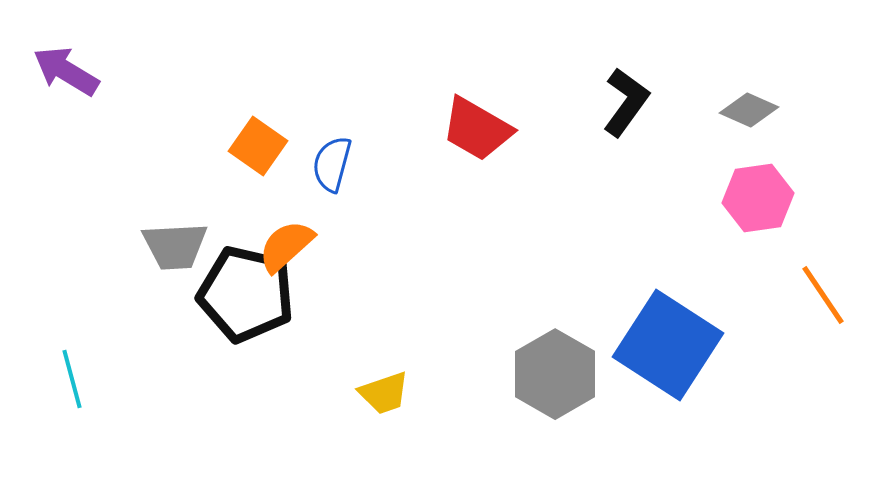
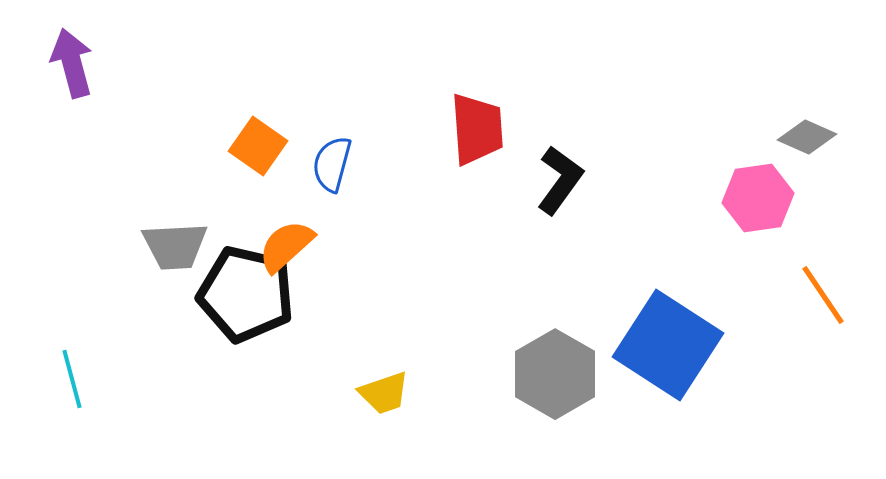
purple arrow: moved 6 px right, 8 px up; rotated 44 degrees clockwise
black L-shape: moved 66 px left, 78 px down
gray diamond: moved 58 px right, 27 px down
red trapezoid: rotated 124 degrees counterclockwise
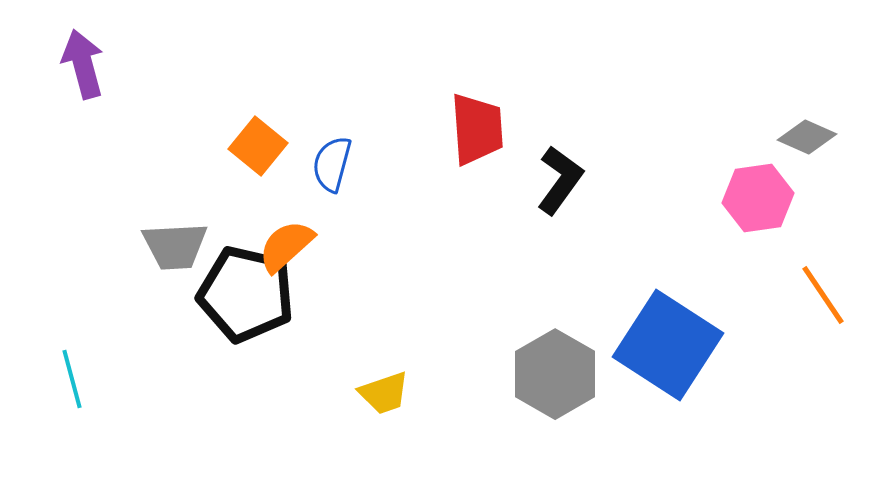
purple arrow: moved 11 px right, 1 px down
orange square: rotated 4 degrees clockwise
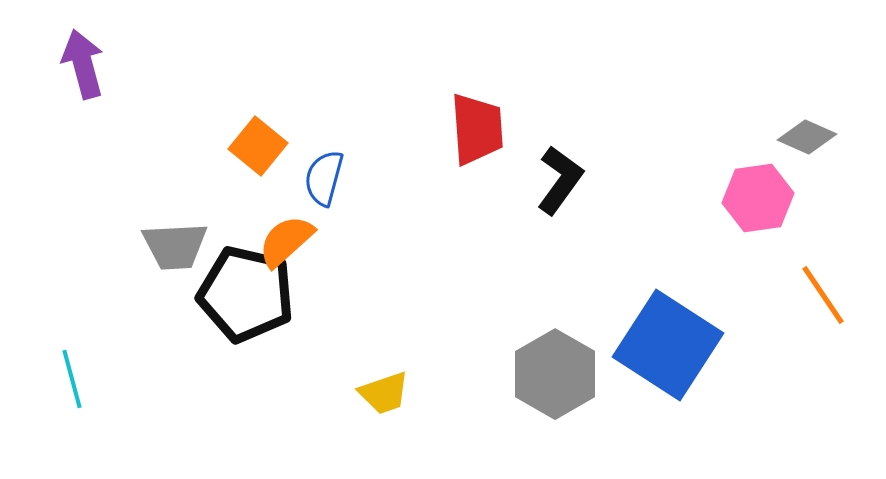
blue semicircle: moved 8 px left, 14 px down
orange semicircle: moved 5 px up
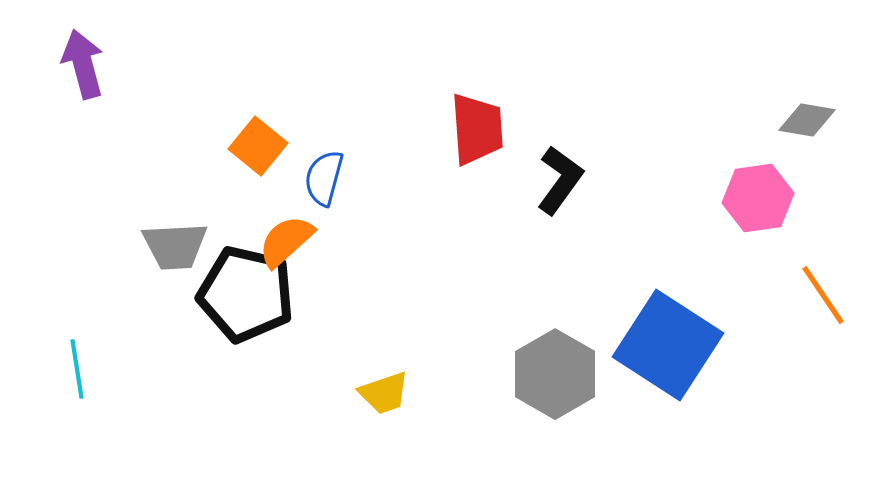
gray diamond: moved 17 px up; rotated 14 degrees counterclockwise
cyan line: moved 5 px right, 10 px up; rotated 6 degrees clockwise
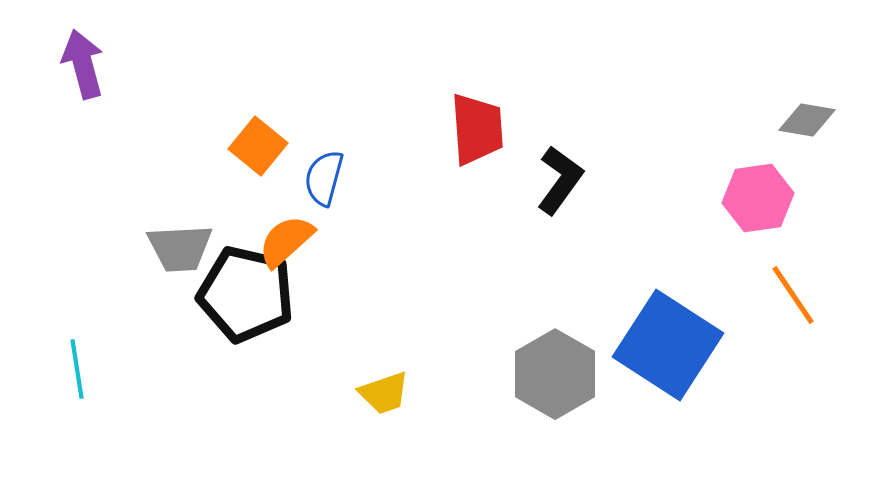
gray trapezoid: moved 5 px right, 2 px down
orange line: moved 30 px left
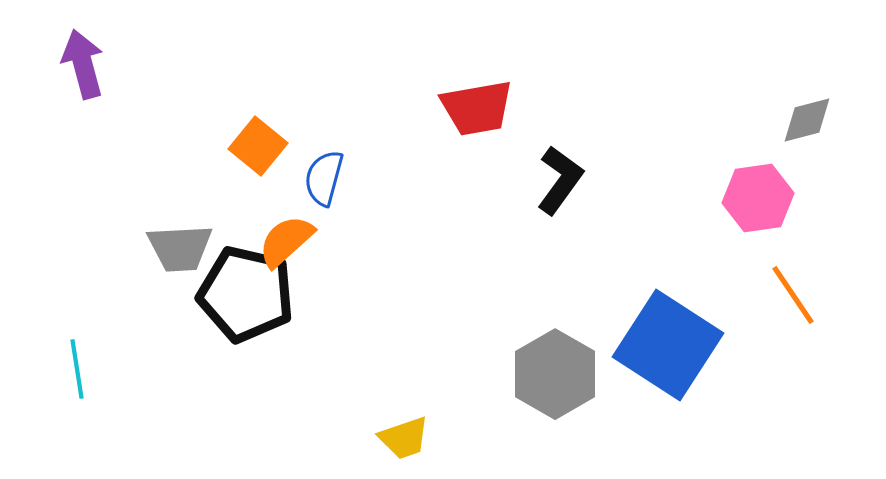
gray diamond: rotated 24 degrees counterclockwise
red trapezoid: moved 21 px up; rotated 84 degrees clockwise
yellow trapezoid: moved 20 px right, 45 px down
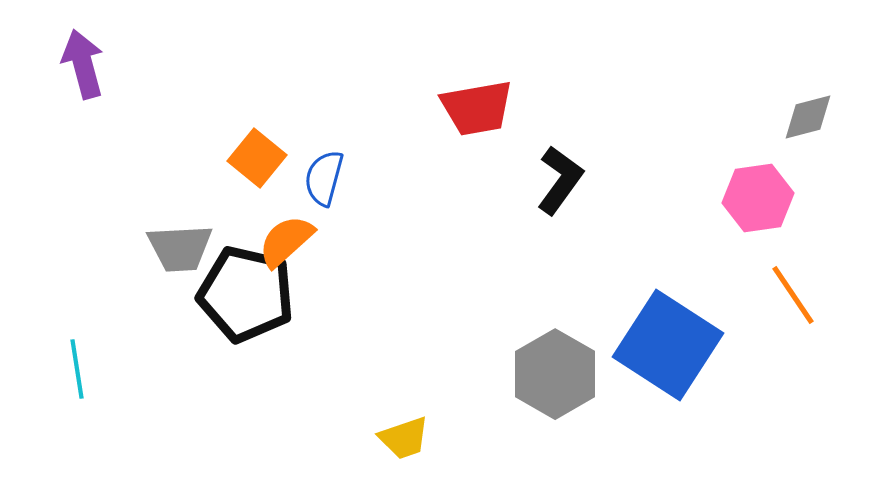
gray diamond: moved 1 px right, 3 px up
orange square: moved 1 px left, 12 px down
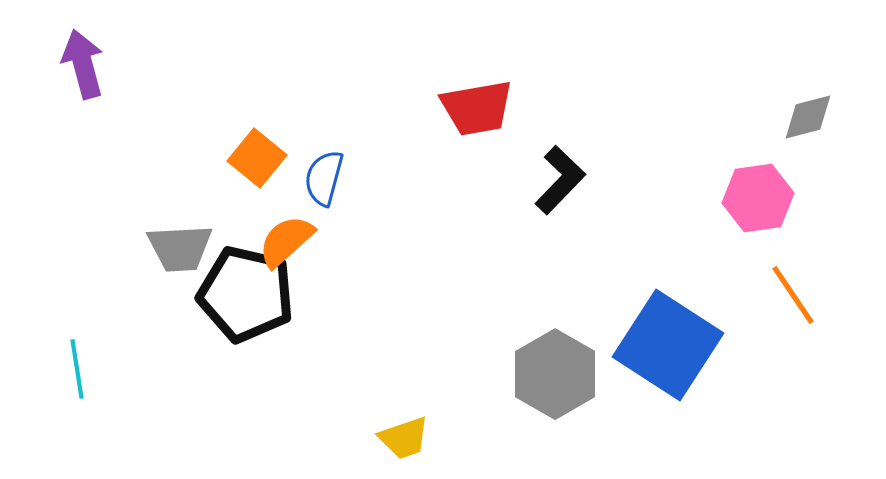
black L-shape: rotated 8 degrees clockwise
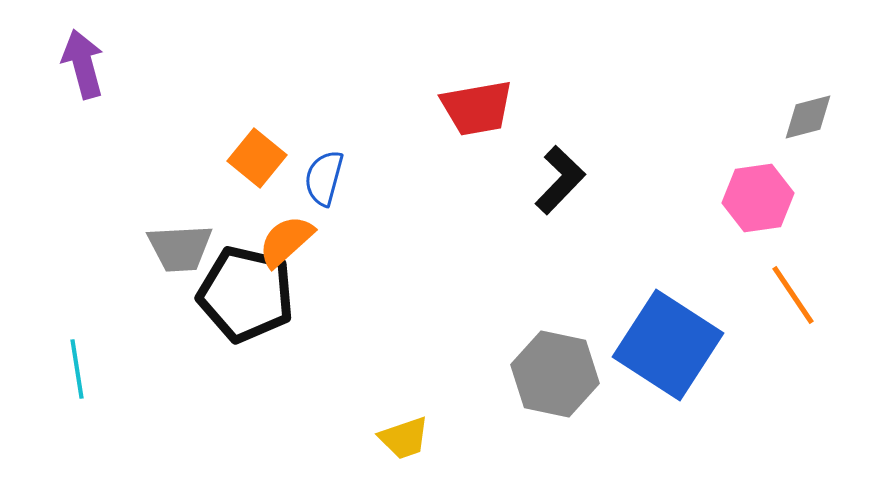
gray hexagon: rotated 18 degrees counterclockwise
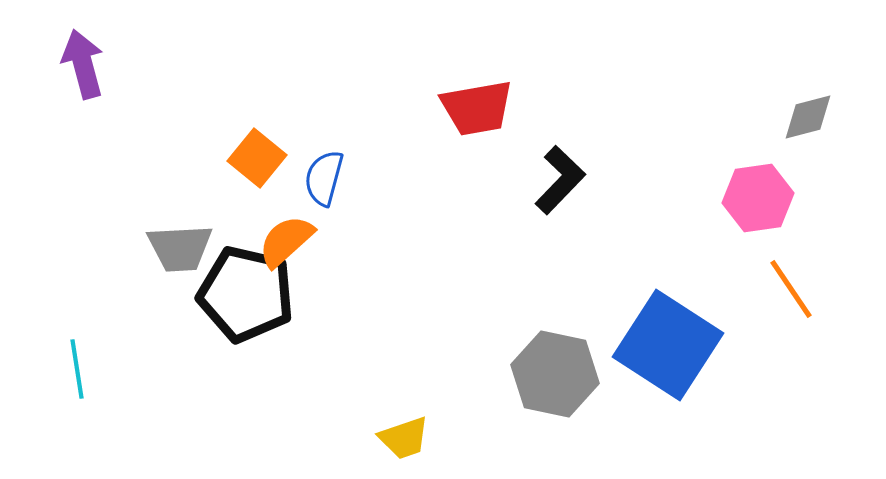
orange line: moved 2 px left, 6 px up
